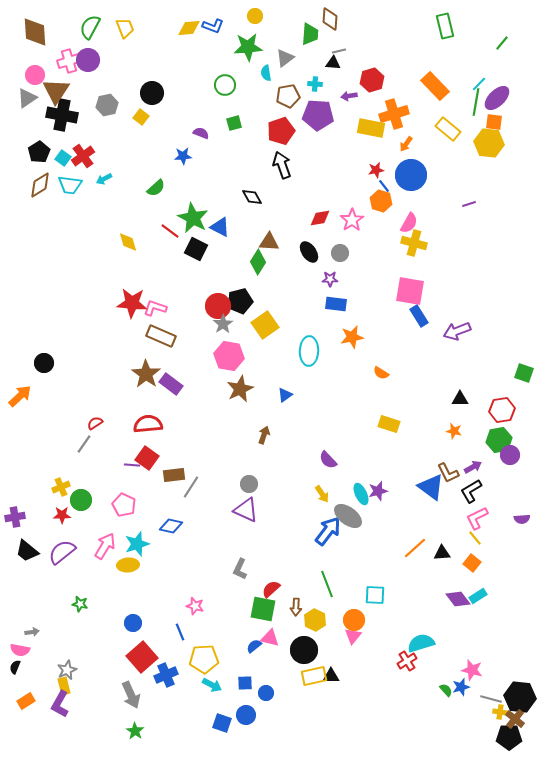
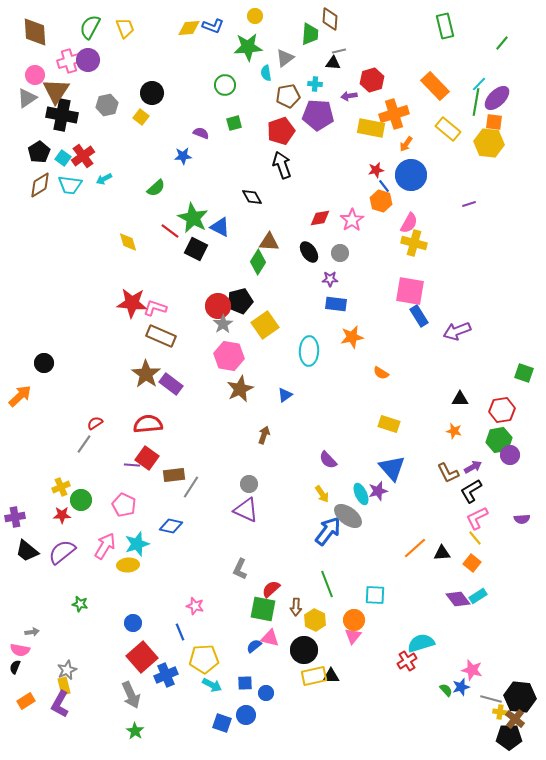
blue triangle at (431, 487): moved 39 px left, 19 px up; rotated 12 degrees clockwise
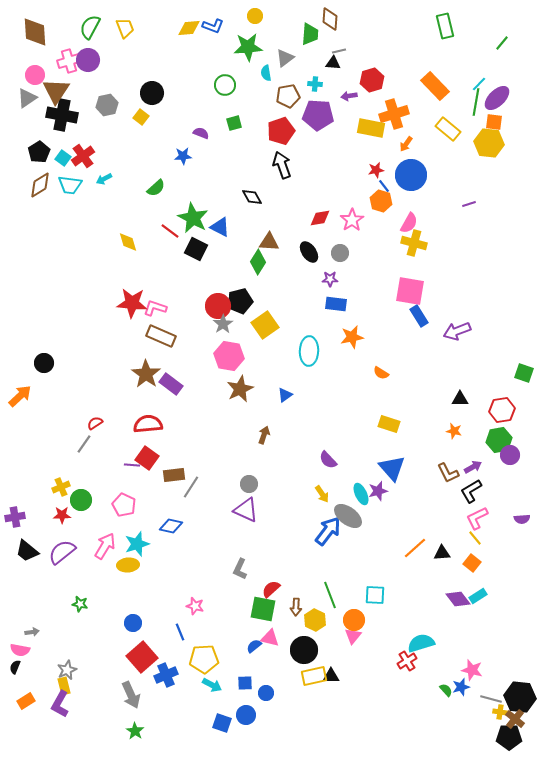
green line at (327, 584): moved 3 px right, 11 px down
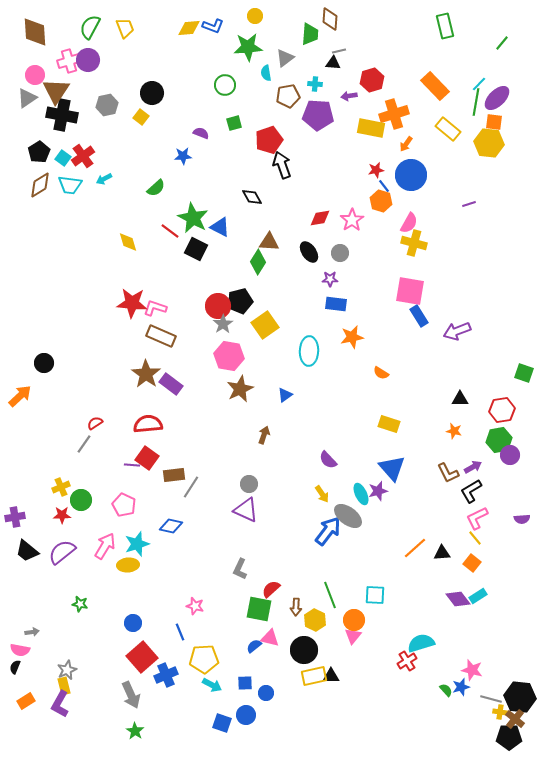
red pentagon at (281, 131): moved 12 px left, 9 px down
green square at (263, 609): moved 4 px left
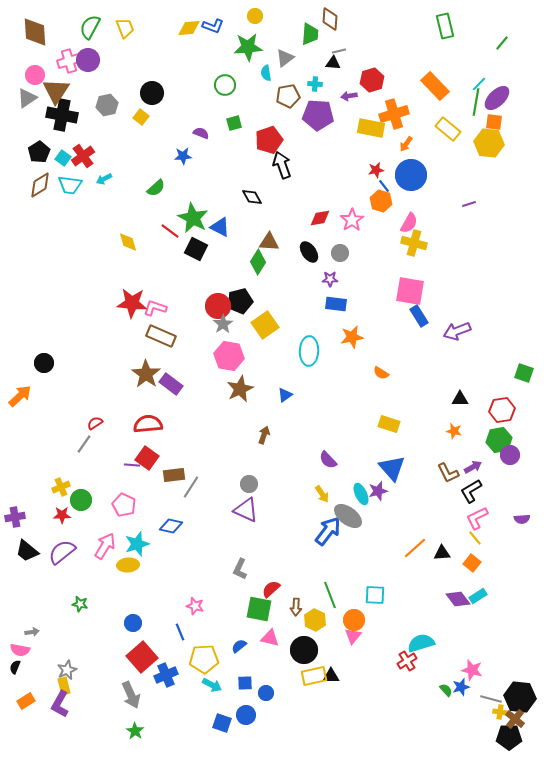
blue semicircle at (254, 646): moved 15 px left
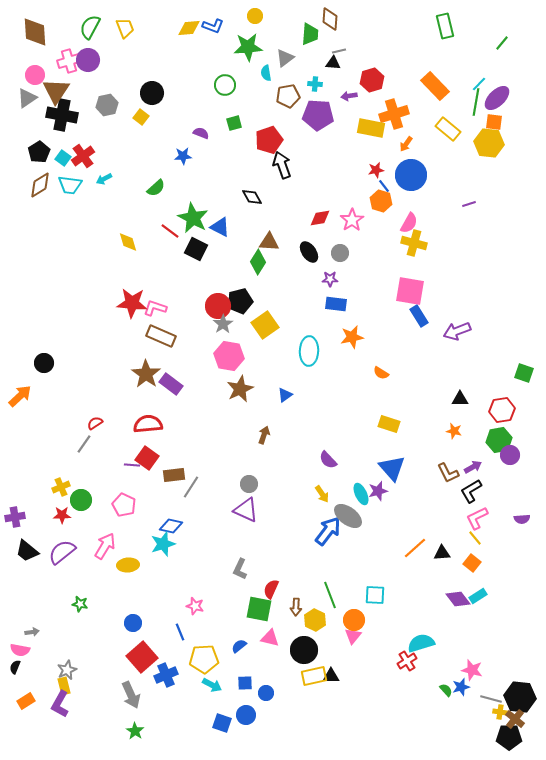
cyan star at (137, 544): moved 26 px right
red semicircle at (271, 589): rotated 24 degrees counterclockwise
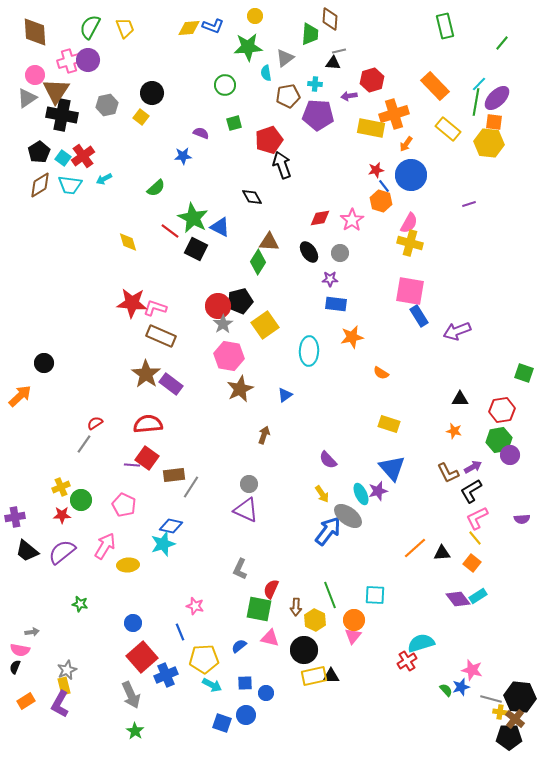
yellow cross at (414, 243): moved 4 px left
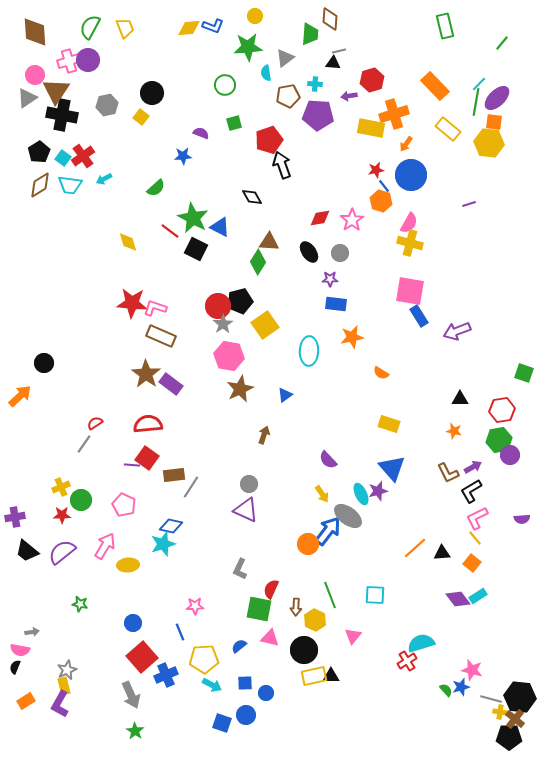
pink star at (195, 606): rotated 18 degrees counterclockwise
orange circle at (354, 620): moved 46 px left, 76 px up
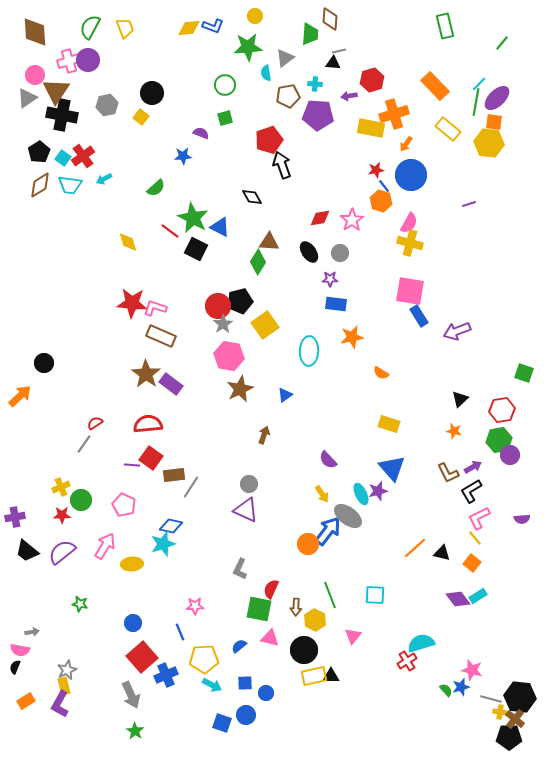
green square at (234, 123): moved 9 px left, 5 px up
black triangle at (460, 399): rotated 42 degrees counterclockwise
red square at (147, 458): moved 4 px right
pink L-shape at (477, 518): moved 2 px right
black triangle at (442, 553): rotated 18 degrees clockwise
yellow ellipse at (128, 565): moved 4 px right, 1 px up
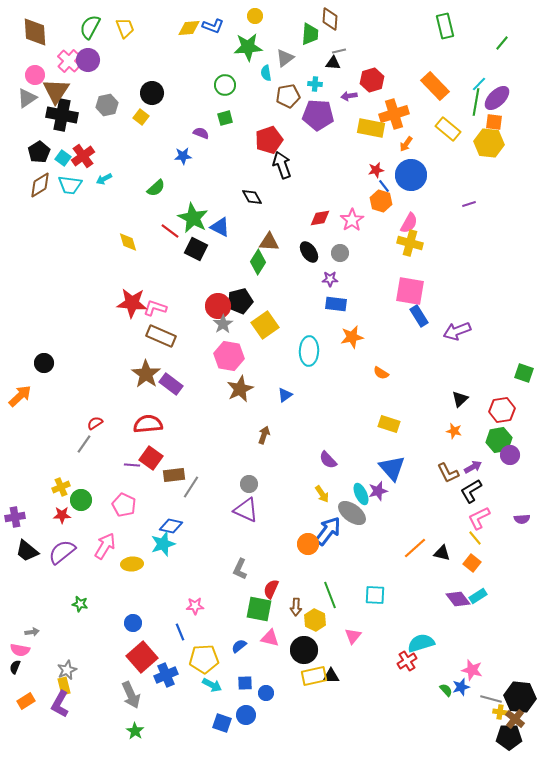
pink cross at (69, 61): rotated 30 degrees counterclockwise
gray ellipse at (348, 516): moved 4 px right, 3 px up
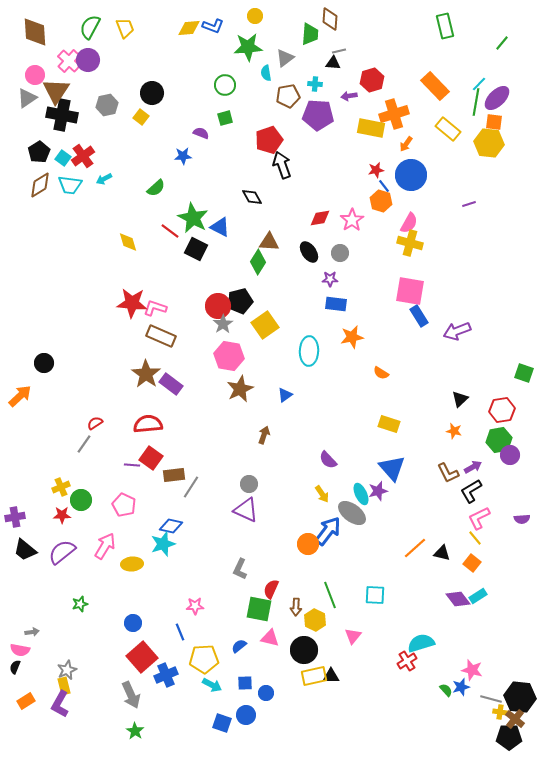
black trapezoid at (27, 551): moved 2 px left, 1 px up
green star at (80, 604): rotated 28 degrees counterclockwise
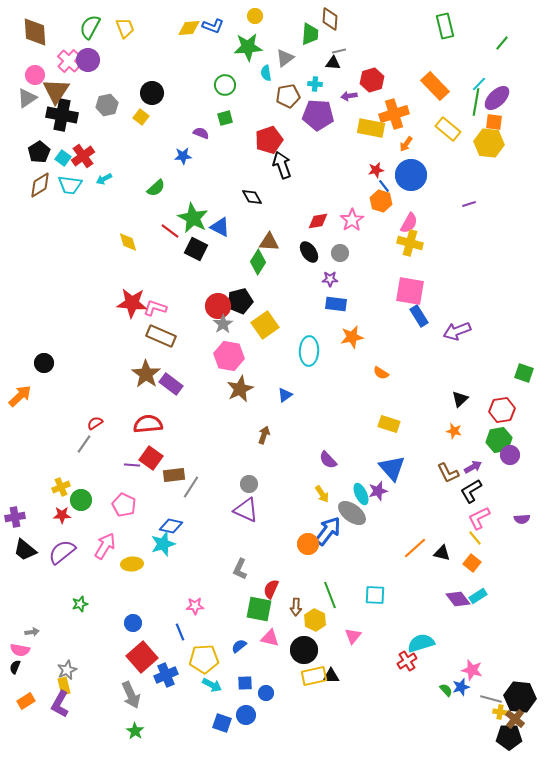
red diamond at (320, 218): moved 2 px left, 3 px down
